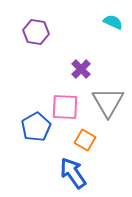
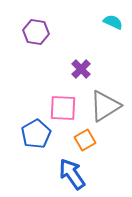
gray triangle: moved 3 px left, 4 px down; rotated 28 degrees clockwise
pink square: moved 2 px left, 1 px down
blue pentagon: moved 7 px down
orange square: rotated 30 degrees clockwise
blue arrow: moved 1 px left, 1 px down
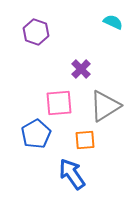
purple hexagon: rotated 10 degrees clockwise
pink square: moved 4 px left, 5 px up; rotated 8 degrees counterclockwise
orange square: rotated 25 degrees clockwise
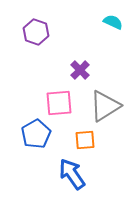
purple cross: moved 1 px left, 1 px down
